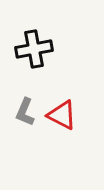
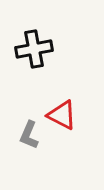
gray L-shape: moved 4 px right, 23 px down
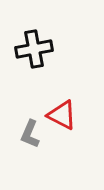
gray L-shape: moved 1 px right, 1 px up
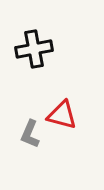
red triangle: rotated 12 degrees counterclockwise
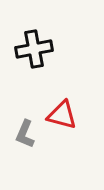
gray L-shape: moved 5 px left
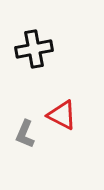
red triangle: rotated 12 degrees clockwise
